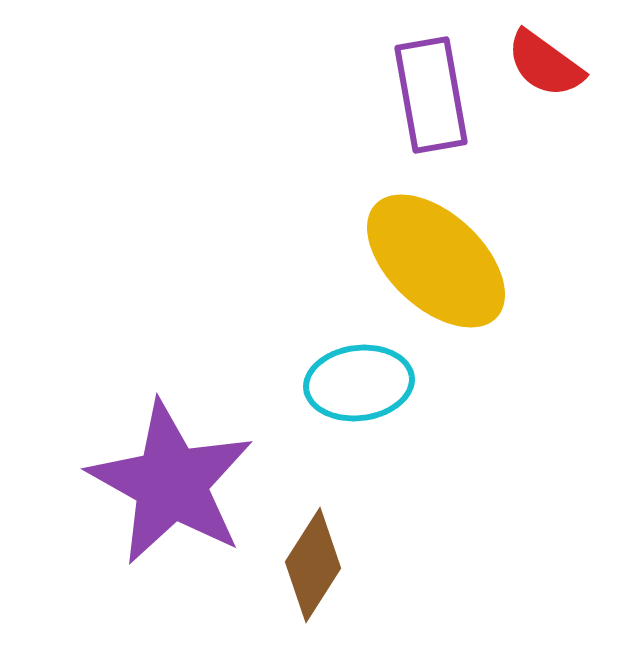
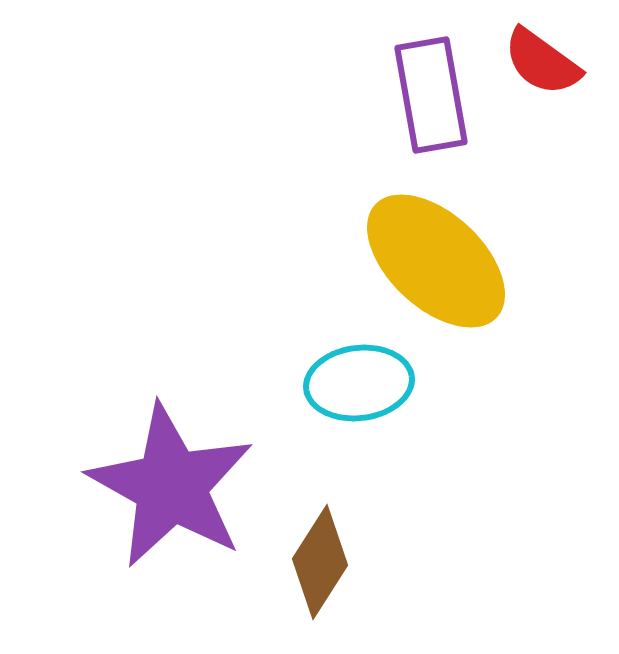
red semicircle: moved 3 px left, 2 px up
purple star: moved 3 px down
brown diamond: moved 7 px right, 3 px up
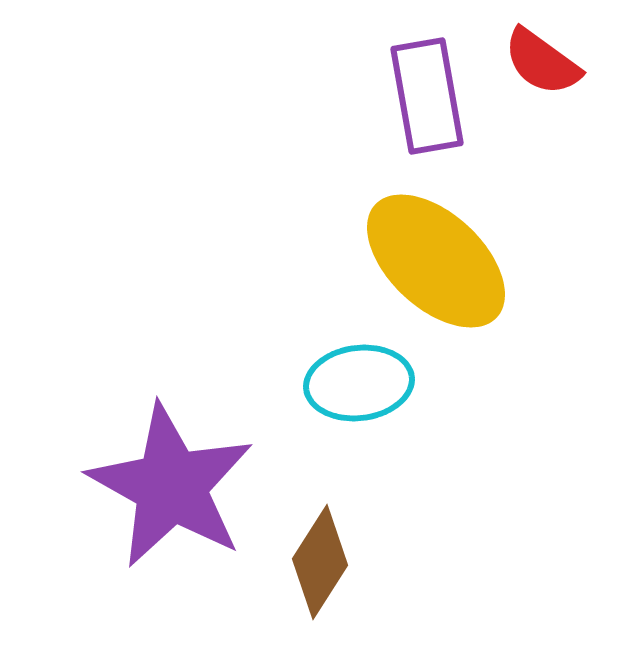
purple rectangle: moved 4 px left, 1 px down
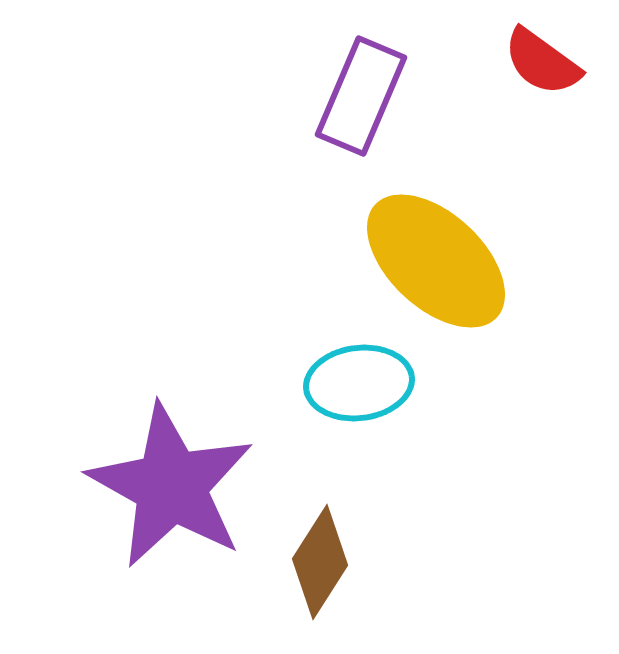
purple rectangle: moved 66 px left; rotated 33 degrees clockwise
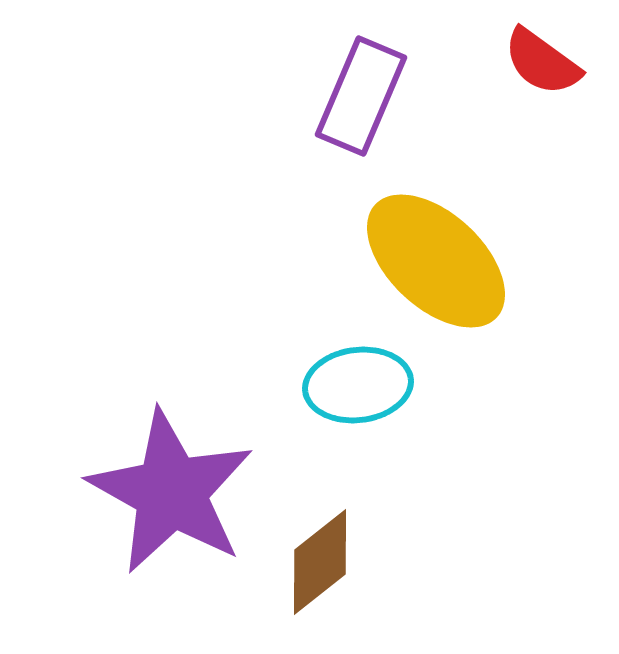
cyan ellipse: moved 1 px left, 2 px down
purple star: moved 6 px down
brown diamond: rotated 19 degrees clockwise
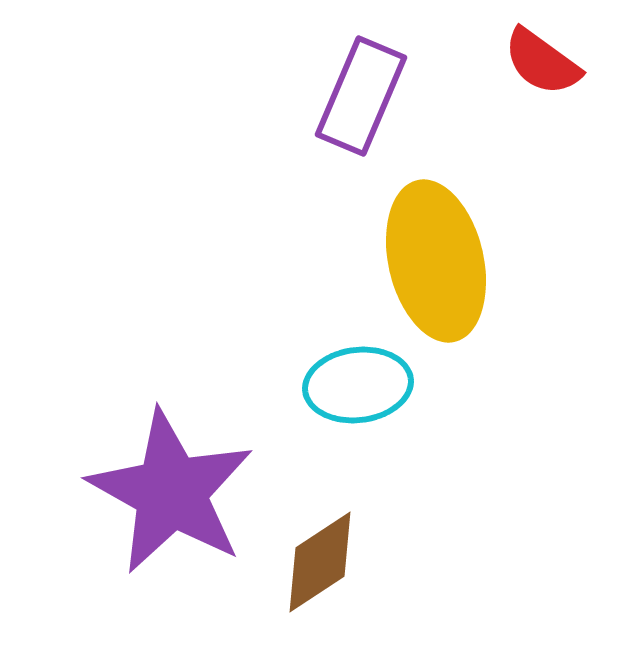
yellow ellipse: rotated 34 degrees clockwise
brown diamond: rotated 5 degrees clockwise
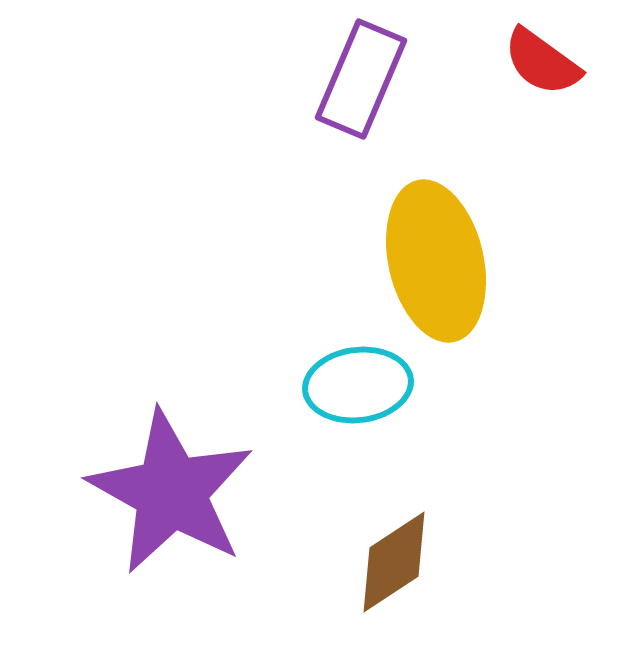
purple rectangle: moved 17 px up
brown diamond: moved 74 px right
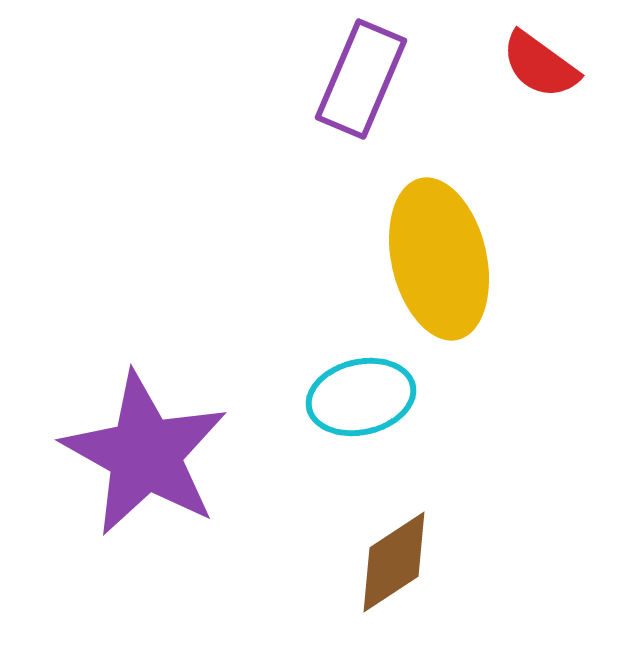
red semicircle: moved 2 px left, 3 px down
yellow ellipse: moved 3 px right, 2 px up
cyan ellipse: moved 3 px right, 12 px down; rotated 6 degrees counterclockwise
purple star: moved 26 px left, 38 px up
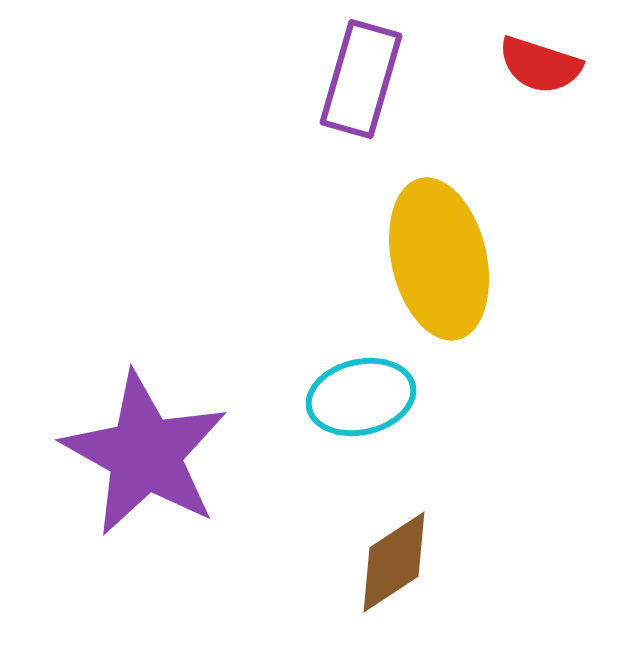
red semicircle: rotated 18 degrees counterclockwise
purple rectangle: rotated 7 degrees counterclockwise
